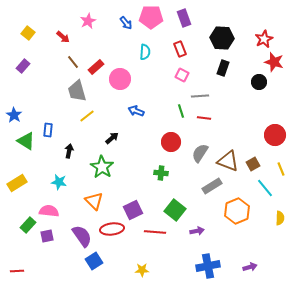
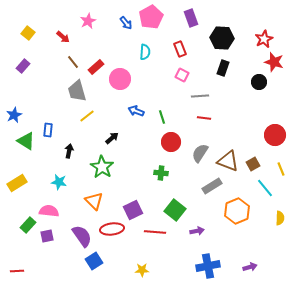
pink pentagon at (151, 17): rotated 30 degrees counterclockwise
purple rectangle at (184, 18): moved 7 px right
green line at (181, 111): moved 19 px left, 6 px down
blue star at (14, 115): rotated 14 degrees clockwise
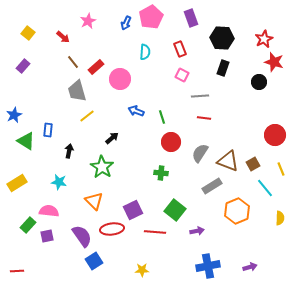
blue arrow at (126, 23): rotated 64 degrees clockwise
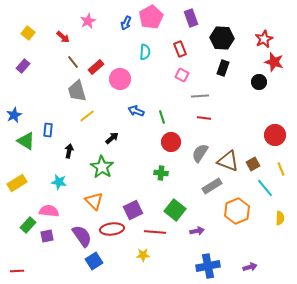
yellow star at (142, 270): moved 1 px right, 15 px up
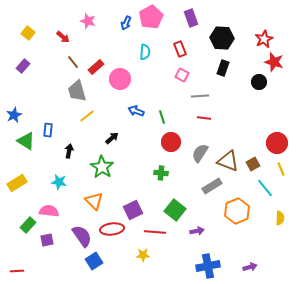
pink star at (88, 21): rotated 28 degrees counterclockwise
red circle at (275, 135): moved 2 px right, 8 px down
purple square at (47, 236): moved 4 px down
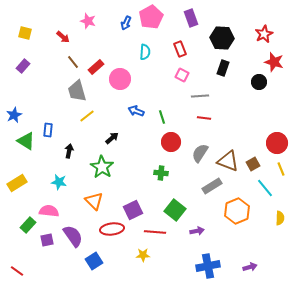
yellow square at (28, 33): moved 3 px left; rotated 24 degrees counterclockwise
red star at (264, 39): moved 5 px up
purple semicircle at (82, 236): moved 9 px left
red line at (17, 271): rotated 40 degrees clockwise
